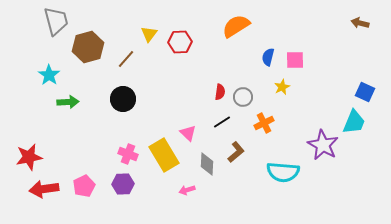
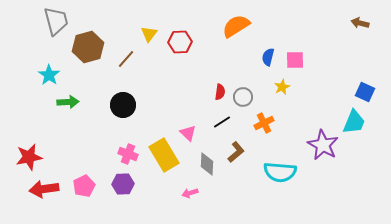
black circle: moved 6 px down
cyan semicircle: moved 3 px left
pink arrow: moved 3 px right, 3 px down
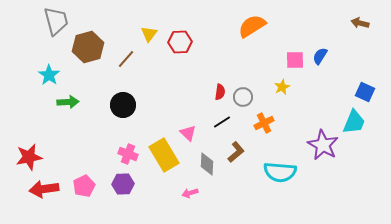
orange semicircle: moved 16 px right
blue semicircle: moved 52 px right, 1 px up; rotated 18 degrees clockwise
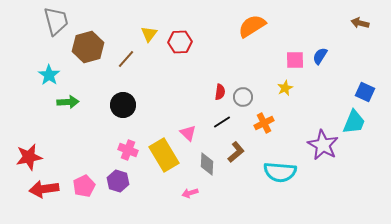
yellow star: moved 3 px right, 1 px down
pink cross: moved 4 px up
purple hexagon: moved 5 px left, 3 px up; rotated 20 degrees clockwise
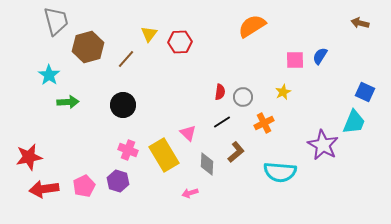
yellow star: moved 2 px left, 4 px down
